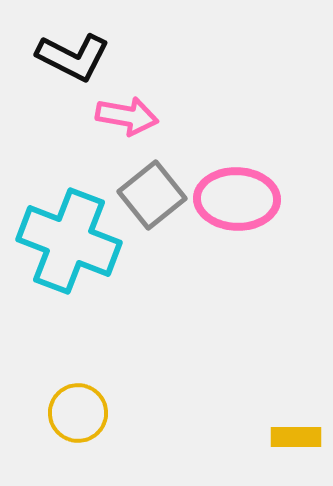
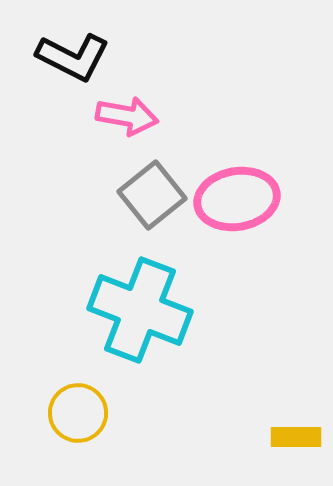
pink ellipse: rotated 12 degrees counterclockwise
cyan cross: moved 71 px right, 69 px down
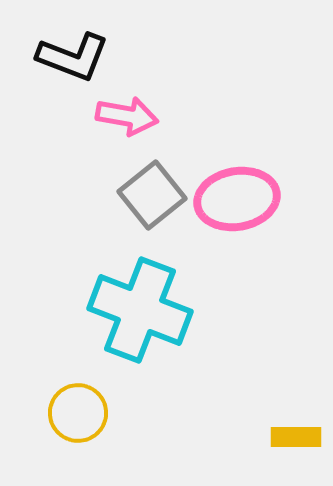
black L-shape: rotated 6 degrees counterclockwise
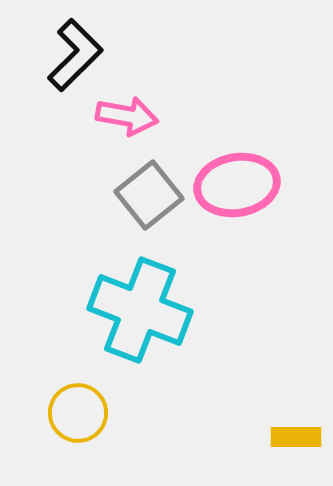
black L-shape: moved 2 px right, 2 px up; rotated 66 degrees counterclockwise
gray square: moved 3 px left
pink ellipse: moved 14 px up
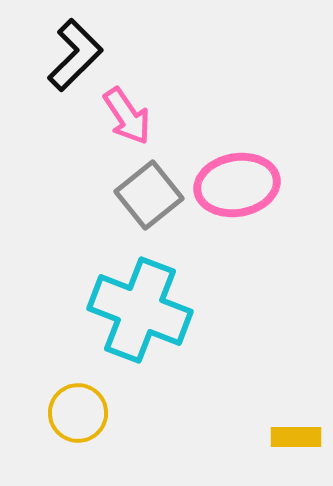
pink arrow: rotated 46 degrees clockwise
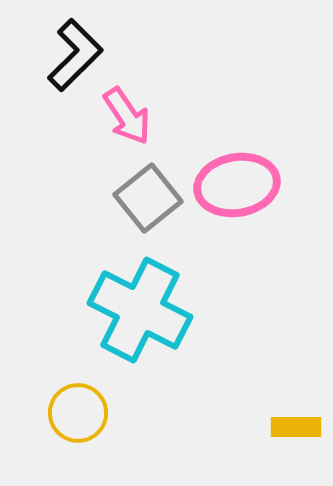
gray square: moved 1 px left, 3 px down
cyan cross: rotated 6 degrees clockwise
yellow rectangle: moved 10 px up
